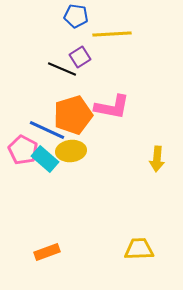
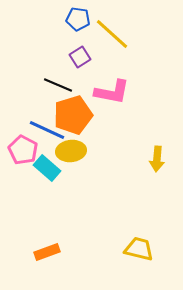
blue pentagon: moved 2 px right, 3 px down
yellow line: rotated 45 degrees clockwise
black line: moved 4 px left, 16 px down
pink L-shape: moved 15 px up
cyan rectangle: moved 2 px right, 9 px down
yellow trapezoid: rotated 16 degrees clockwise
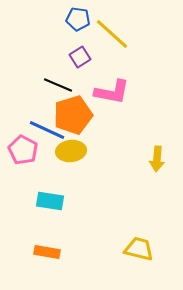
cyan rectangle: moved 3 px right, 33 px down; rotated 32 degrees counterclockwise
orange rectangle: rotated 30 degrees clockwise
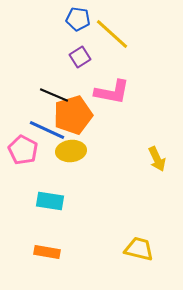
black line: moved 4 px left, 10 px down
yellow arrow: rotated 30 degrees counterclockwise
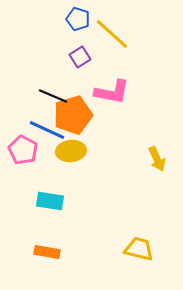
blue pentagon: rotated 10 degrees clockwise
black line: moved 1 px left, 1 px down
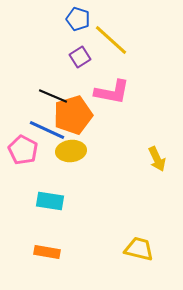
yellow line: moved 1 px left, 6 px down
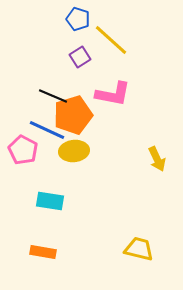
pink L-shape: moved 1 px right, 2 px down
yellow ellipse: moved 3 px right
orange rectangle: moved 4 px left
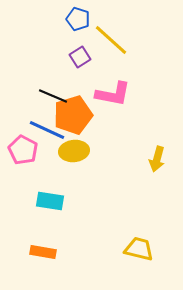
yellow arrow: rotated 40 degrees clockwise
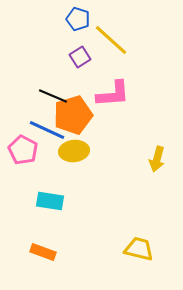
pink L-shape: rotated 15 degrees counterclockwise
orange rectangle: rotated 10 degrees clockwise
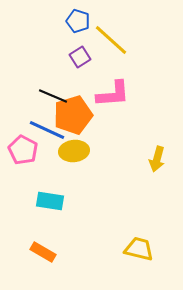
blue pentagon: moved 2 px down
orange rectangle: rotated 10 degrees clockwise
